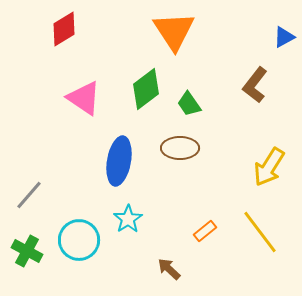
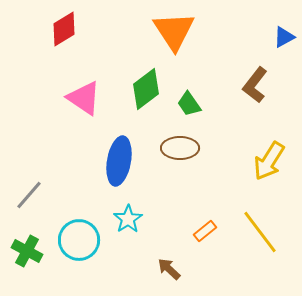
yellow arrow: moved 6 px up
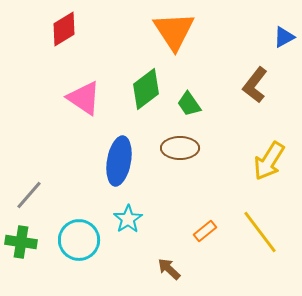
green cross: moved 6 px left, 9 px up; rotated 20 degrees counterclockwise
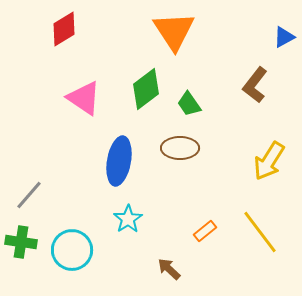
cyan circle: moved 7 px left, 10 px down
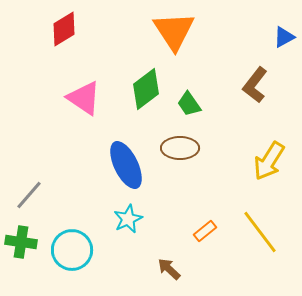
blue ellipse: moved 7 px right, 4 px down; rotated 36 degrees counterclockwise
cyan star: rotated 8 degrees clockwise
